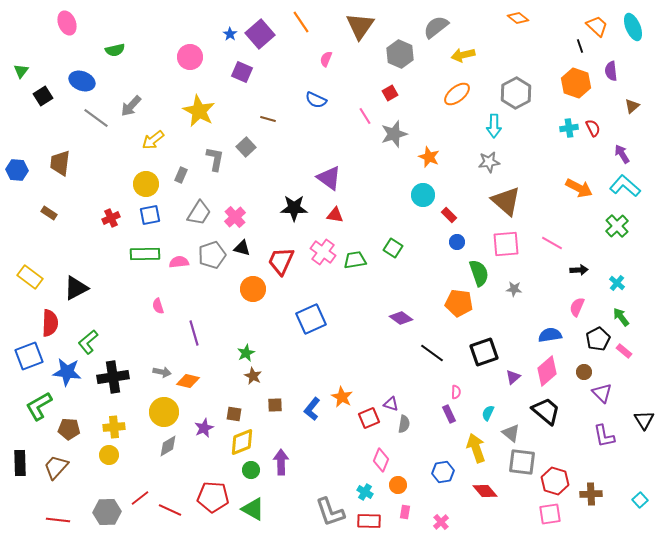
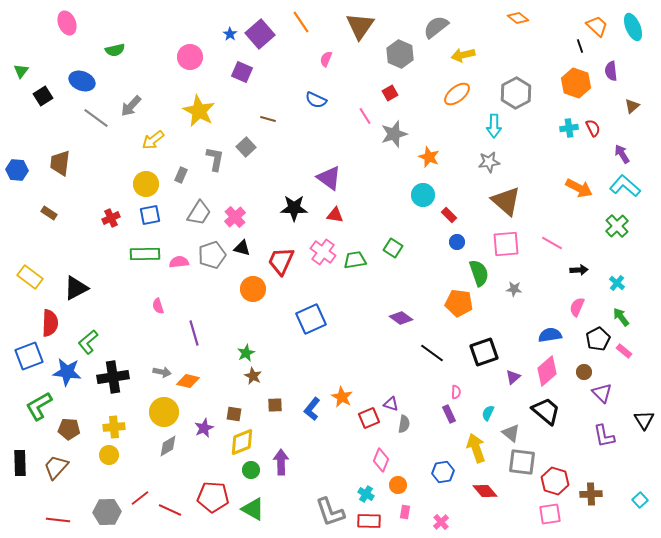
cyan cross at (365, 492): moved 1 px right, 2 px down
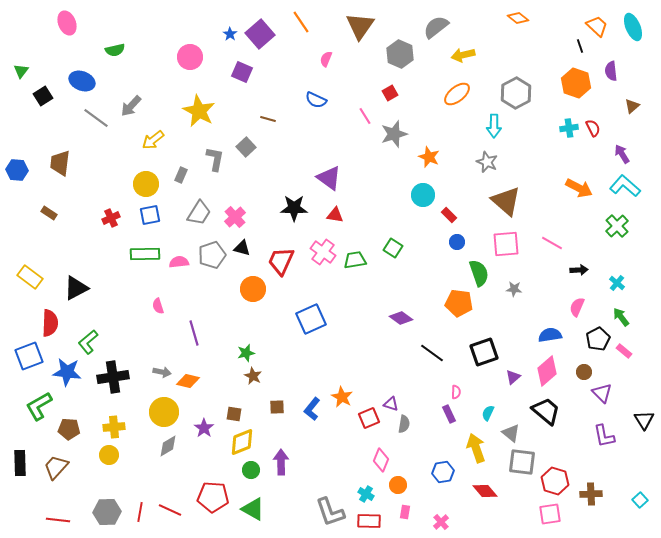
gray star at (489, 162): moved 2 px left; rotated 30 degrees clockwise
green star at (246, 353): rotated 12 degrees clockwise
brown square at (275, 405): moved 2 px right, 2 px down
purple star at (204, 428): rotated 12 degrees counterclockwise
red line at (140, 498): moved 14 px down; rotated 42 degrees counterclockwise
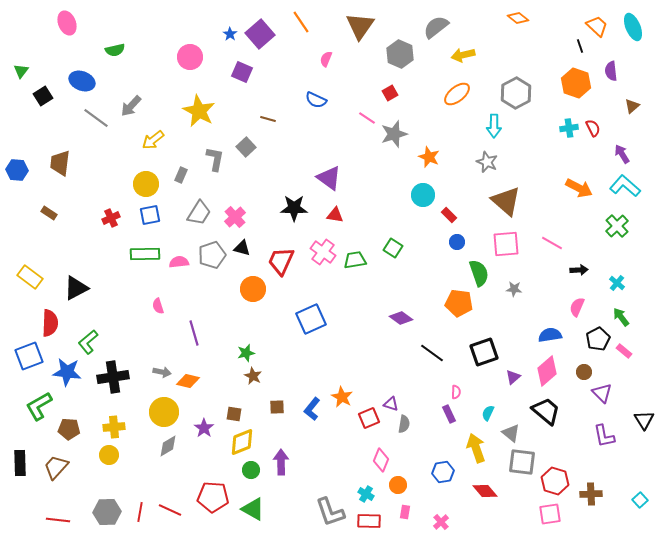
pink line at (365, 116): moved 2 px right, 2 px down; rotated 24 degrees counterclockwise
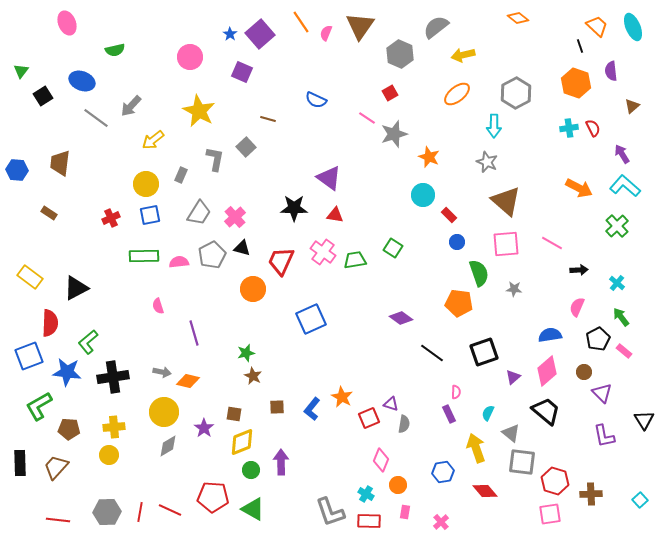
pink semicircle at (326, 59): moved 26 px up
green rectangle at (145, 254): moved 1 px left, 2 px down
gray pentagon at (212, 255): rotated 8 degrees counterclockwise
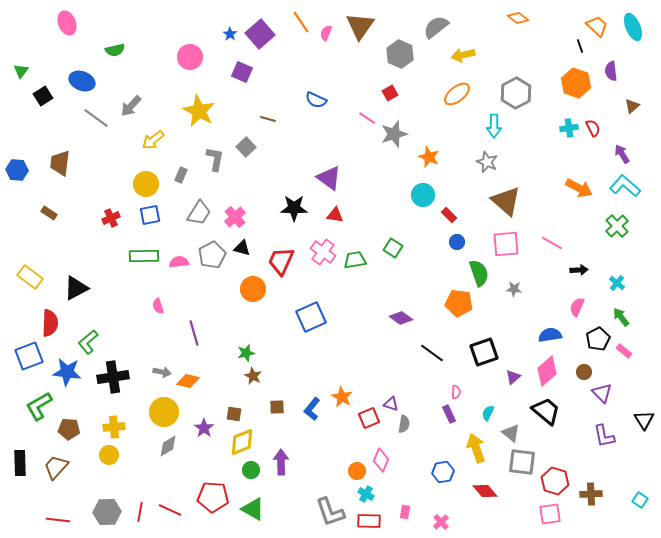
blue square at (311, 319): moved 2 px up
orange circle at (398, 485): moved 41 px left, 14 px up
cyan square at (640, 500): rotated 14 degrees counterclockwise
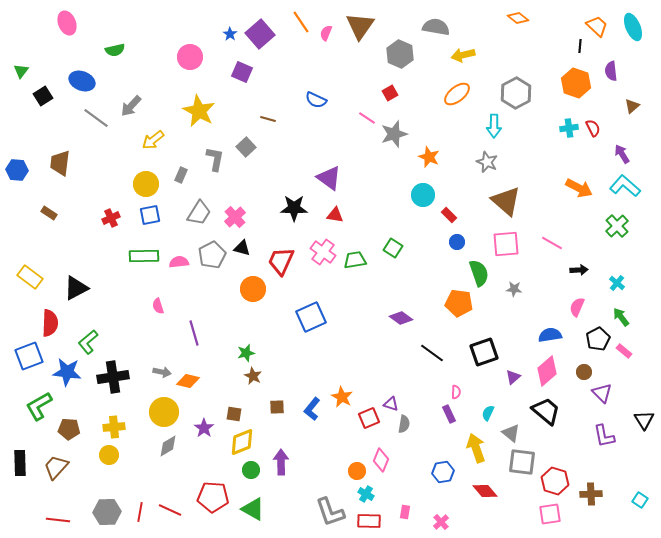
gray semicircle at (436, 27): rotated 48 degrees clockwise
black line at (580, 46): rotated 24 degrees clockwise
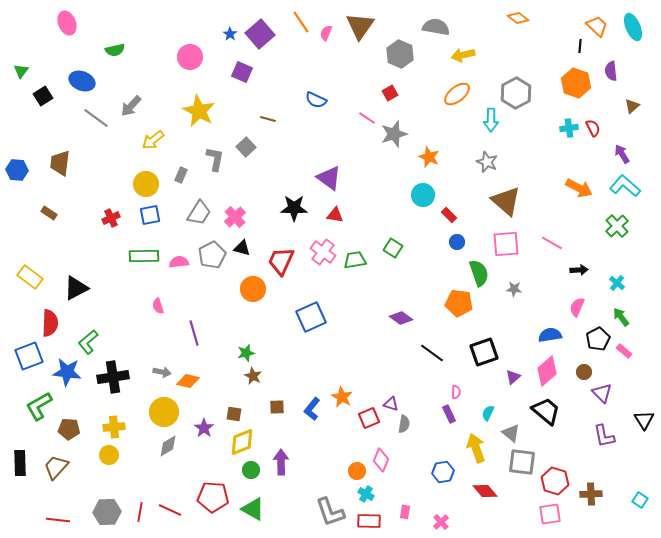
cyan arrow at (494, 126): moved 3 px left, 6 px up
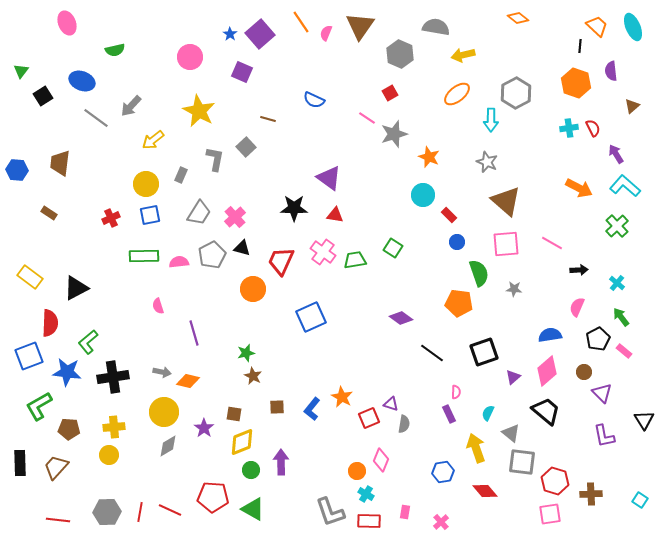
blue semicircle at (316, 100): moved 2 px left
purple arrow at (622, 154): moved 6 px left
